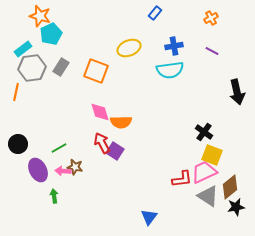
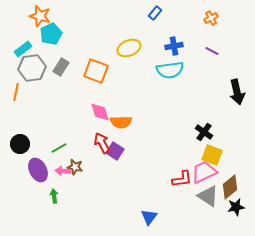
black circle: moved 2 px right
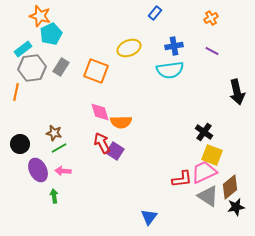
brown star: moved 21 px left, 34 px up
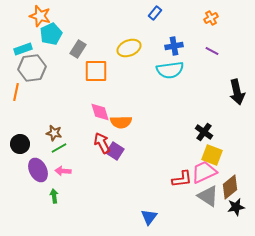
cyan rectangle: rotated 18 degrees clockwise
gray rectangle: moved 17 px right, 18 px up
orange square: rotated 20 degrees counterclockwise
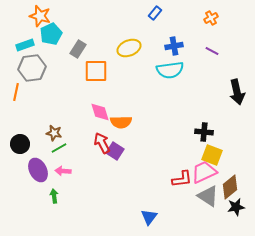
cyan rectangle: moved 2 px right, 4 px up
black cross: rotated 30 degrees counterclockwise
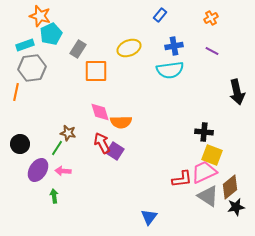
blue rectangle: moved 5 px right, 2 px down
brown star: moved 14 px right
green line: moved 2 px left; rotated 28 degrees counterclockwise
purple ellipse: rotated 60 degrees clockwise
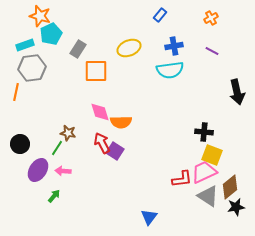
green arrow: rotated 48 degrees clockwise
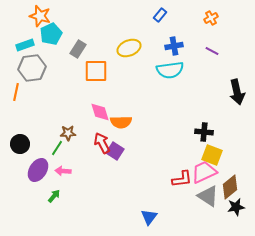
brown star: rotated 14 degrees counterclockwise
